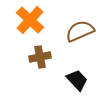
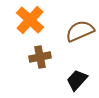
black trapezoid: rotated 95 degrees counterclockwise
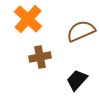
orange cross: moved 2 px left, 1 px up
brown semicircle: moved 1 px right
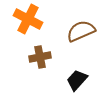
orange cross: rotated 16 degrees counterclockwise
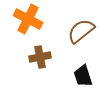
brown semicircle: rotated 16 degrees counterclockwise
black trapezoid: moved 6 px right, 4 px up; rotated 60 degrees counterclockwise
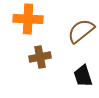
orange cross: rotated 24 degrees counterclockwise
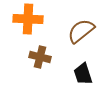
brown cross: rotated 25 degrees clockwise
black trapezoid: moved 2 px up
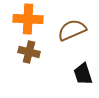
brown semicircle: moved 9 px left, 1 px up; rotated 16 degrees clockwise
brown cross: moved 11 px left, 5 px up
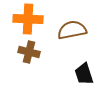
brown semicircle: rotated 12 degrees clockwise
black trapezoid: moved 1 px right
